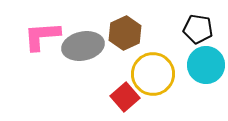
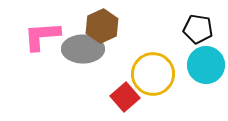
brown hexagon: moved 23 px left, 7 px up
gray ellipse: moved 3 px down; rotated 12 degrees clockwise
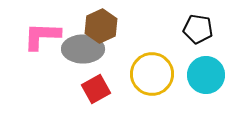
brown hexagon: moved 1 px left
pink L-shape: rotated 6 degrees clockwise
cyan circle: moved 10 px down
yellow circle: moved 1 px left
red square: moved 29 px left, 8 px up; rotated 12 degrees clockwise
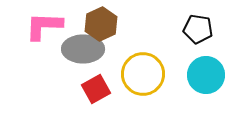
brown hexagon: moved 2 px up
pink L-shape: moved 2 px right, 10 px up
yellow circle: moved 9 px left
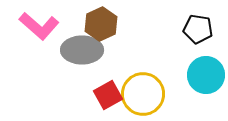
pink L-shape: moved 5 px left; rotated 141 degrees counterclockwise
gray ellipse: moved 1 px left, 1 px down
yellow circle: moved 20 px down
red square: moved 12 px right, 6 px down
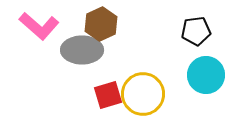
black pentagon: moved 2 px left, 2 px down; rotated 16 degrees counterclockwise
red square: rotated 12 degrees clockwise
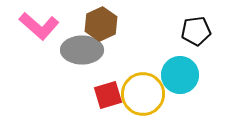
cyan circle: moved 26 px left
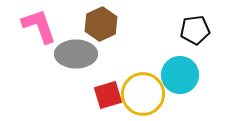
pink L-shape: rotated 150 degrees counterclockwise
black pentagon: moved 1 px left, 1 px up
gray ellipse: moved 6 px left, 4 px down
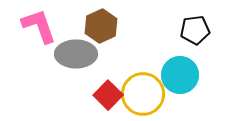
brown hexagon: moved 2 px down
red square: rotated 28 degrees counterclockwise
